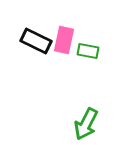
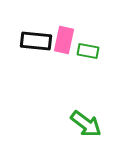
black rectangle: rotated 20 degrees counterclockwise
green arrow: rotated 80 degrees counterclockwise
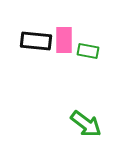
pink rectangle: rotated 12 degrees counterclockwise
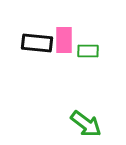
black rectangle: moved 1 px right, 2 px down
green rectangle: rotated 10 degrees counterclockwise
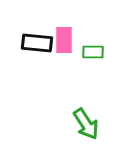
green rectangle: moved 5 px right, 1 px down
green arrow: rotated 20 degrees clockwise
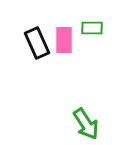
black rectangle: rotated 60 degrees clockwise
green rectangle: moved 1 px left, 24 px up
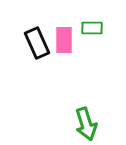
green arrow: rotated 16 degrees clockwise
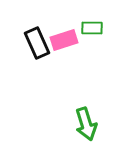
pink rectangle: rotated 72 degrees clockwise
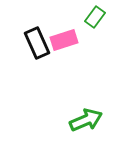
green rectangle: moved 3 px right, 11 px up; rotated 55 degrees counterclockwise
green arrow: moved 4 px up; rotated 96 degrees counterclockwise
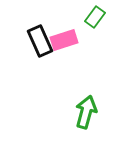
black rectangle: moved 3 px right, 2 px up
green arrow: moved 8 px up; rotated 52 degrees counterclockwise
